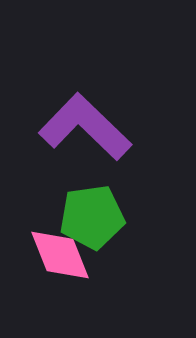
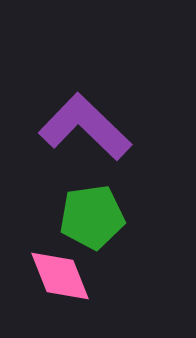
pink diamond: moved 21 px down
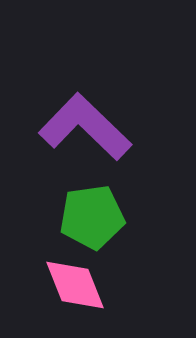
pink diamond: moved 15 px right, 9 px down
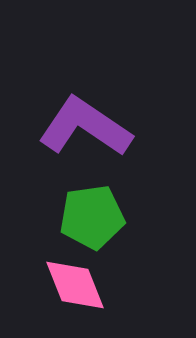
purple L-shape: rotated 10 degrees counterclockwise
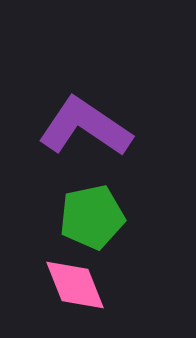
green pentagon: rotated 4 degrees counterclockwise
